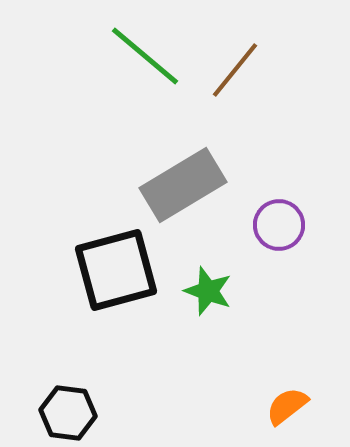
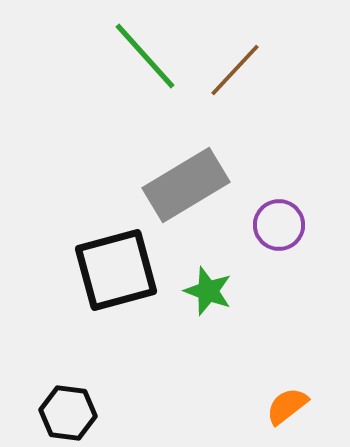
green line: rotated 8 degrees clockwise
brown line: rotated 4 degrees clockwise
gray rectangle: moved 3 px right
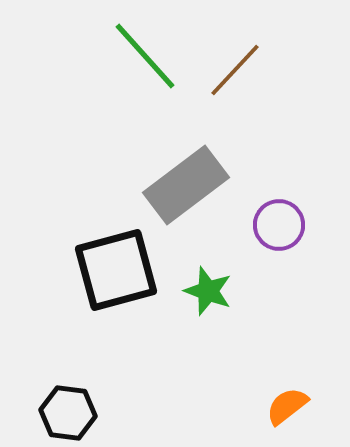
gray rectangle: rotated 6 degrees counterclockwise
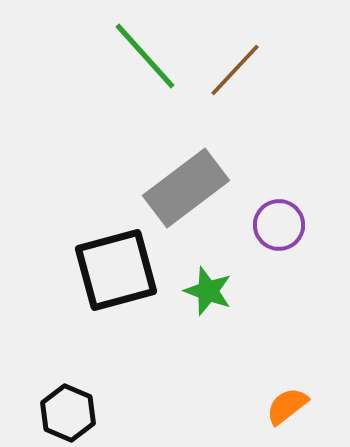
gray rectangle: moved 3 px down
black hexagon: rotated 16 degrees clockwise
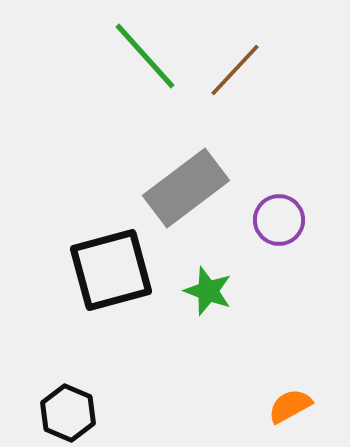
purple circle: moved 5 px up
black square: moved 5 px left
orange semicircle: moved 3 px right; rotated 9 degrees clockwise
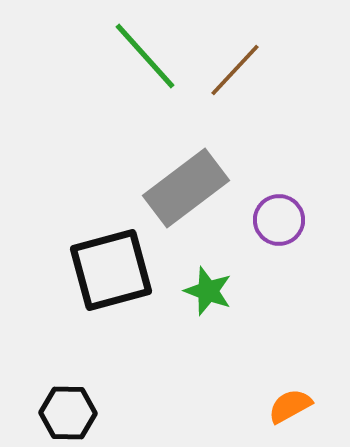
black hexagon: rotated 22 degrees counterclockwise
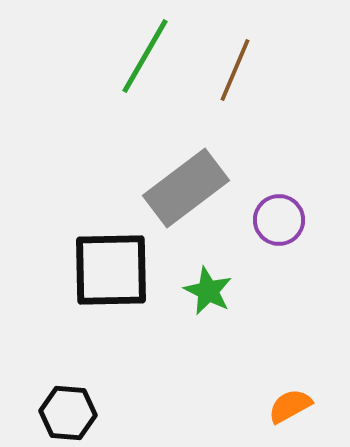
green line: rotated 72 degrees clockwise
brown line: rotated 20 degrees counterclockwise
black square: rotated 14 degrees clockwise
green star: rotated 6 degrees clockwise
black hexagon: rotated 4 degrees clockwise
